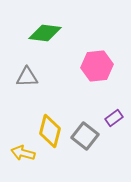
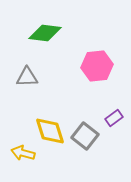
yellow diamond: rotated 32 degrees counterclockwise
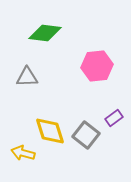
gray square: moved 1 px right, 1 px up
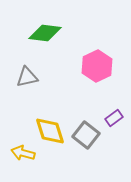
pink hexagon: rotated 20 degrees counterclockwise
gray triangle: rotated 10 degrees counterclockwise
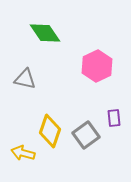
green diamond: rotated 48 degrees clockwise
gray triangle: moved 2 px left, 2 px down; rotated 25 degrees clockwise
purple rectangle: rotated 60 degrees counterclockwise
yellow diamond: rotated 36 degrees clockwise
gray square: rotated 16 degrees clockwise
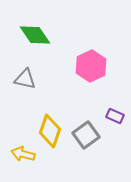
green diamond: moved 10 px left, 2 px down
pink hexagon: moved 6 px left
purple rectangle: moved 1 px right, 2 px up; rotated 60 degrees counterclockwise
yellow arrow: moved 1 px down
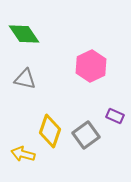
green diamond: moved 11 px left, 1 px up
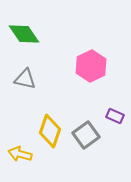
yellow arrow: moved 3 px left
